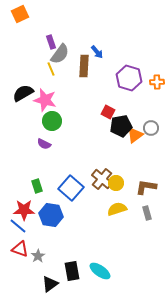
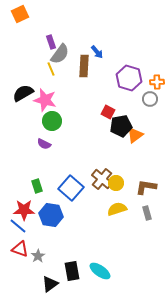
gray circle: moved 1 px left, 29 px up
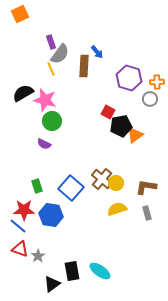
black triangle: moved 2 px right
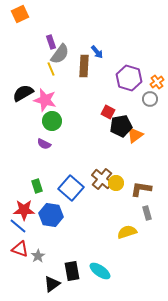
orange cross: rotated 32 degrees counterclockwise
brown L-shape: moved 5 px left, 2 px down
yellow semicircle: moved 10 px right, 23 px down
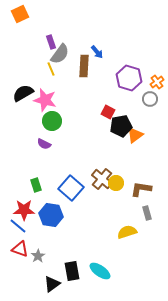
green rectangle: moved 1 px left, 1 px up
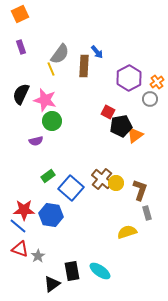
purple rectangle: moved 30 px left, 5 px down
purple hexagon: rotated 15 degrees clockwise
black semicircle: moved 2 px left, 1 px down; rotated 35 degrees counterclockwise
purple semicircle: moved 8 px left, 3 px up; rotated 40 degrees counterclockwise
green rectangle: moved 12 px right, 9 px up; rotated 72 degrees clockwise
brown L-shape: moved 1 px left, 1 px down; rotated 100 degrees clockwise
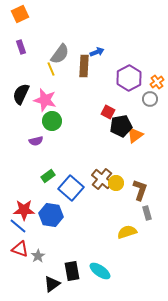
blue arrow: rotated 72 degrees counterclockwise
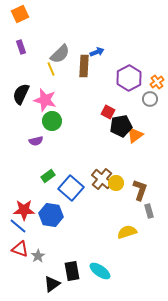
gray semicircle: rotated 10 degrees clockwise
gray rectangle: moved 2 px right, 2 px up
